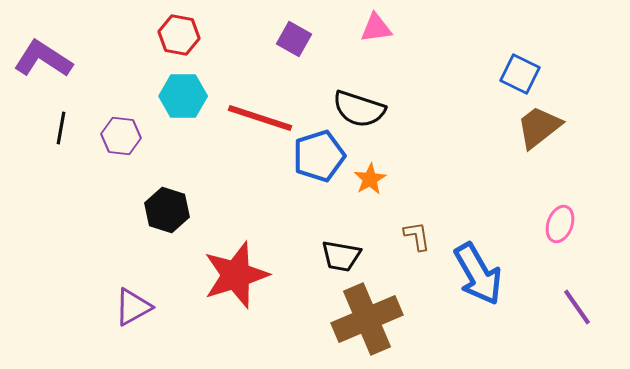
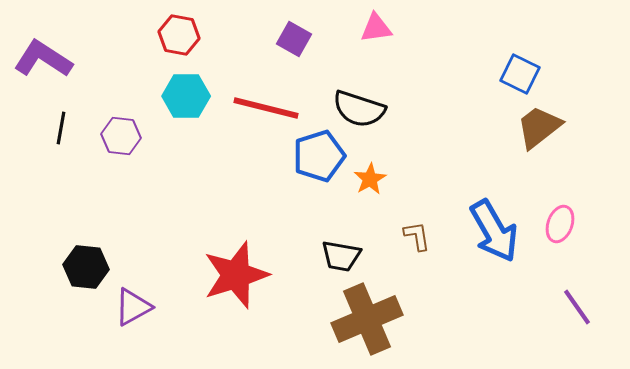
cyan hexagon: moved 3 px right
red line: moved 6 px right, 10 px up; rotated 4 degrees counterclockwise
black hexagon: moved 81 px left, 57 px down; rotated 12 degrees counterclockwise
blue arrow: moved 16 px right, 43 px up
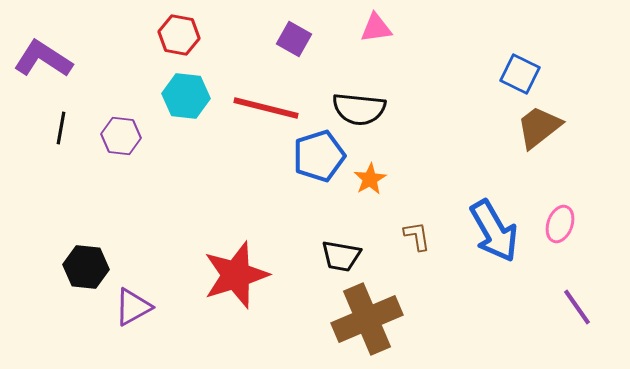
cyan hexagon: rotated 6 degrees clockwise
black semicircle: rotated 12 degrees counterclockwise
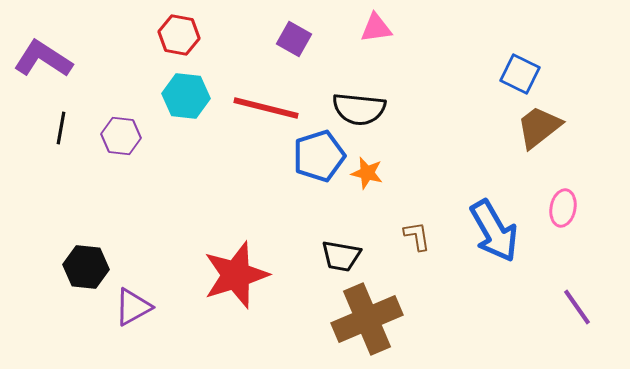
orange star: moved 3 px left, 6 px up; rotated 28 degrees counterclockwise
pink ellipse: moved 3 px right, 16 px up; rotated 9 degrees counterclockwise
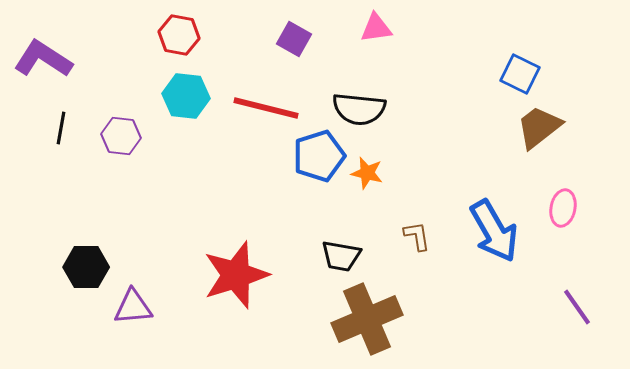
black hexagon: rotated 6 degrees counterclockwise
purple triangle: rotated 24 degrees clockwise
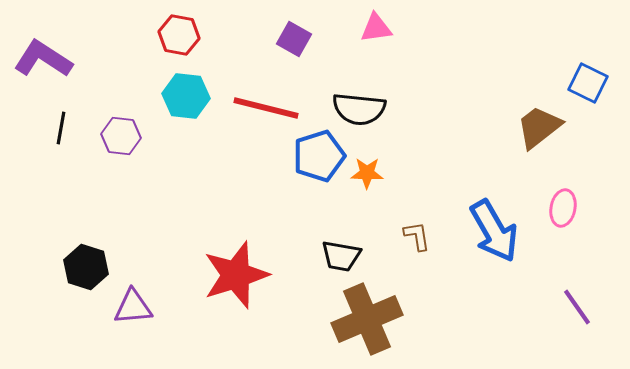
blue square: moved 68 px right, 9 px down
orange star: rotated 12 degrees counterclockwise
black hexagon: rotated 18 degrees clockwise
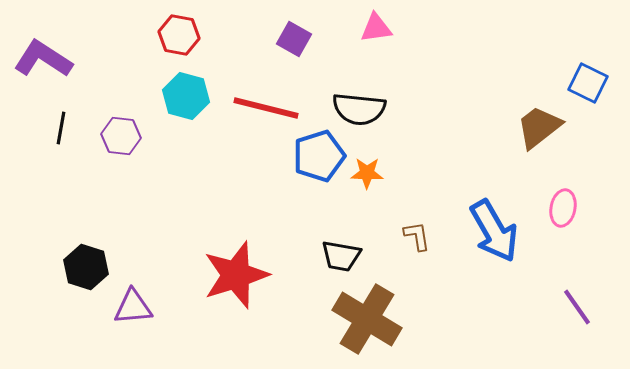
cyan hexagon: rotated 9 degrees clockwise
brown cross: rotated 36 degrees counterclockwise
